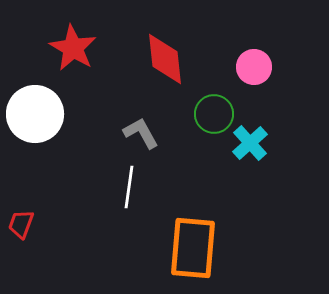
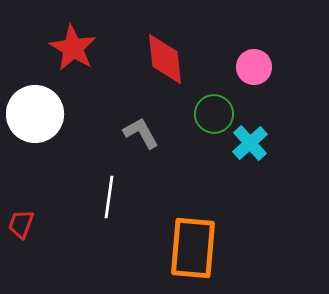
white line: moved 20 px left, 10 px down
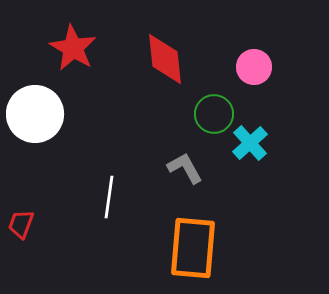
gray L-shape: moved 44 px right, 35 px down
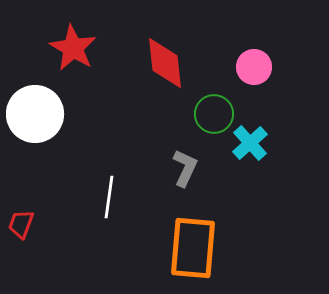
red diamond: moved 4 px down
gray L-shape: rotated 54 degrees clockwise
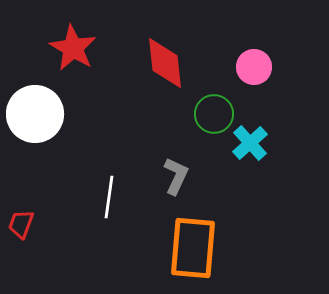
gray L-shape: moved 9 px left, 8 px down
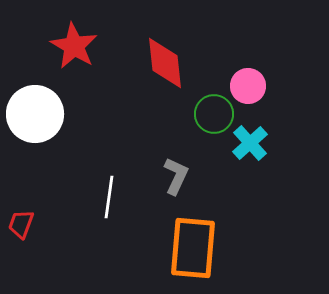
red star: moved 1 px right, 2 px up
pink circle: moved 6 px left, 19 px down
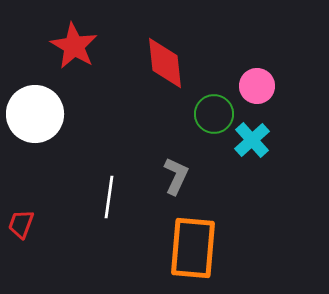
pink circle: moved 9 px right
cyan cross: moved 2 px right, 3 px up
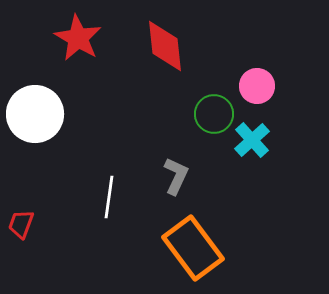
red star: moved 4 px right, 8 px up
red diamond: moved 17 px up
orange rectangle: rotated 42 degrees counterclockwise
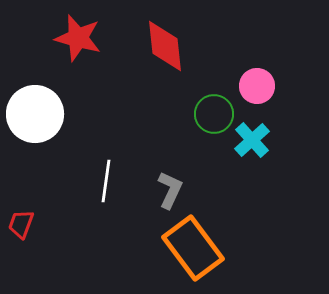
red star: rotated 15 degrees counterclockwise
gray L-shape: moved 6 px left, 14 px down
white line: moved 3 px left, 16 px up
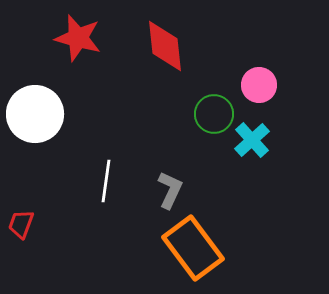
pink circle: moved 2 px right, 1 px up
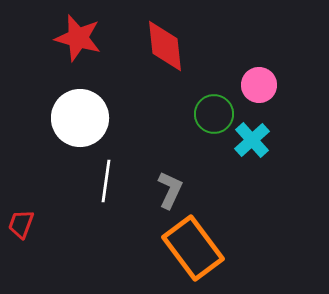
white circle: moved 45 px right, 4 px down
